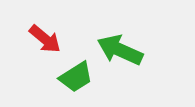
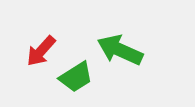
red arrow: moved 4 px left, 12 px down; rotated 92 degrees clockwise
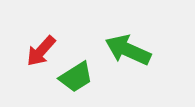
green arrow: moved 8 px right
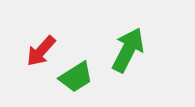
green arrow: rotated 93 degrees clockwise
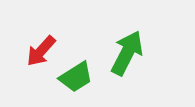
green arrow: moved 1 px left, 3 px down
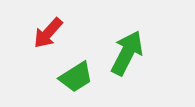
red arrow: moved 7 px right, 18 px up
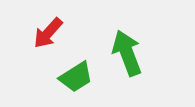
green arrow: rotated 48 degrees counterclockwise
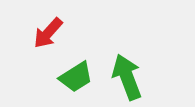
green arrow: moved 24 px down
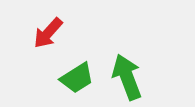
green trapezoid: moved 1 px right, 1 px down
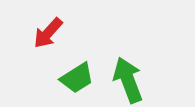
green arrow: moved 1 px right, 3 px down
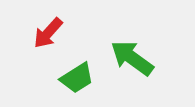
green arrow: moved 4 px right, 22 px up; rotated 33 degrees counterclockwise
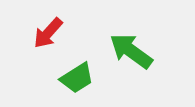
green arrow: moved 1 px left, 7 px up
